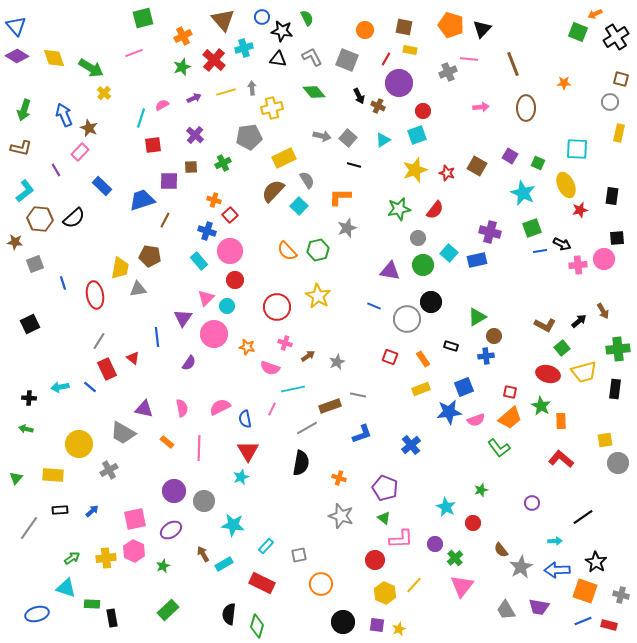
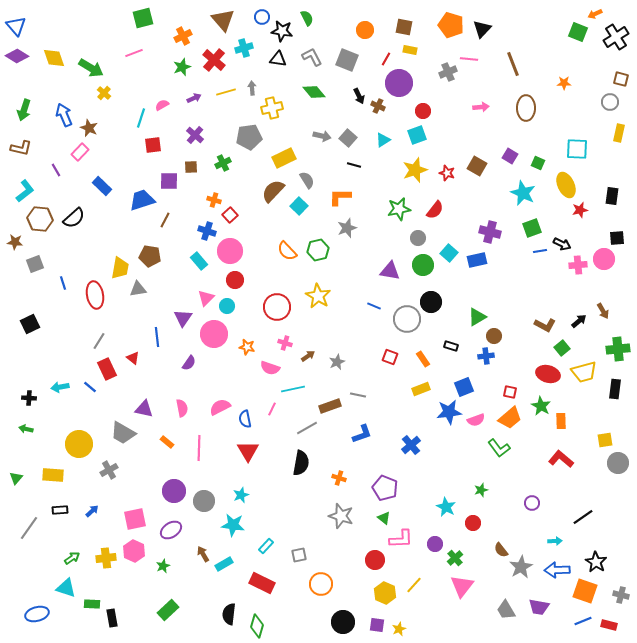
cyan star at (241, 477): moved 18 px down
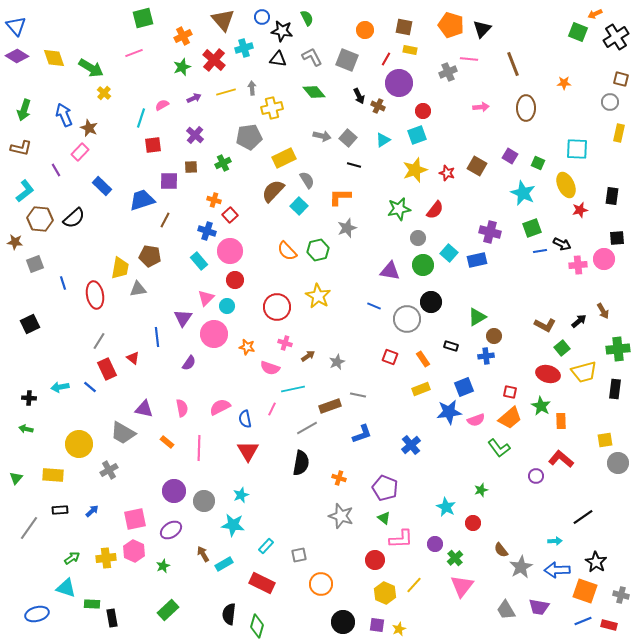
purple circle at (532, 503): moved 4 px right, 27 px up
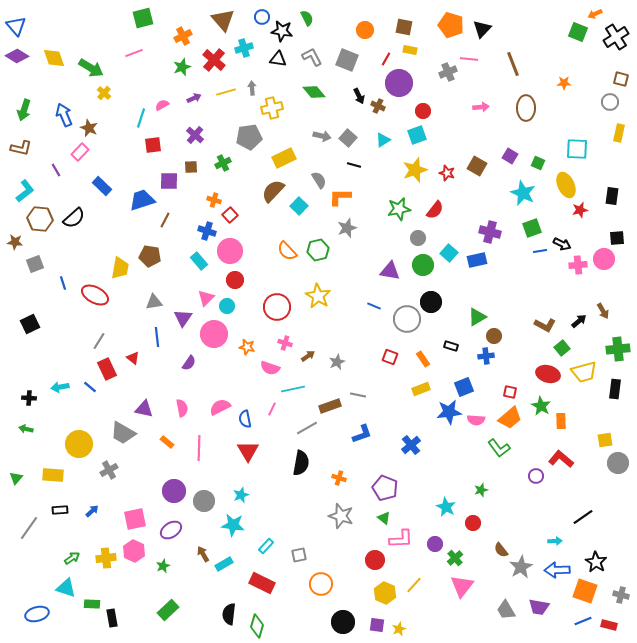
gray semicircle at (307, 180): moved 12 px right
gray triangle at (138, 289): moved 16 px right, 13 px down
red ellipse at (95, 295): rotated 52 degrees counterclockwise
pink semicircle at (476, 420): rotated 24 degrees clockwise
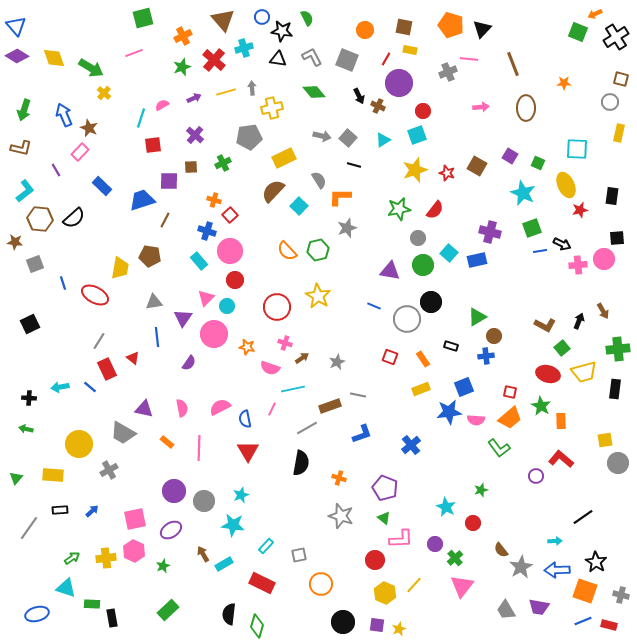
black arrow at (579, 321): rotated 28 degrees counterclockwise
brown arrow at (308, 356): moved 6 px left, 2 px down
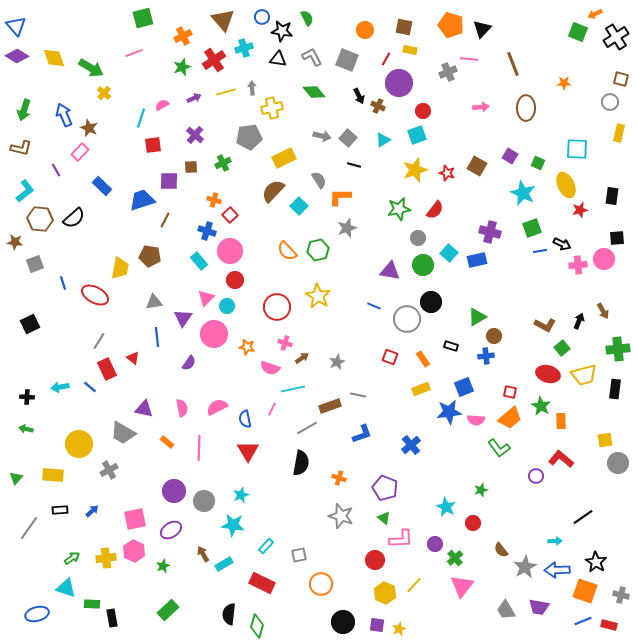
red cross at (214, 60): rotated 15 degrees clockwise
yellow trapezoid at (584, 372): moved 3 px down
black cross at (29, 398): moved 2 px left, 1 px up
pink semicircle at (220, 407): moved 3 px left
gray star at (521, 567): moved 4 px right
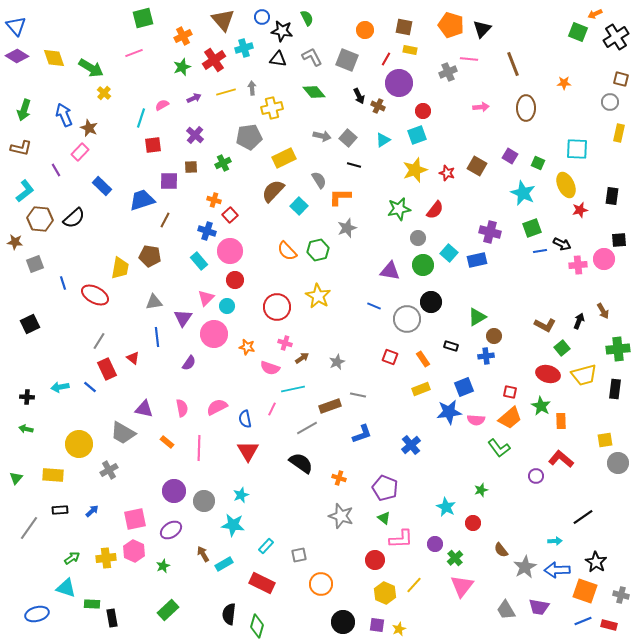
black square at (617, 238): moved 2 px right, 2 px down
black semicircle at (301, 463): rotated 65 degrees counterclockwise
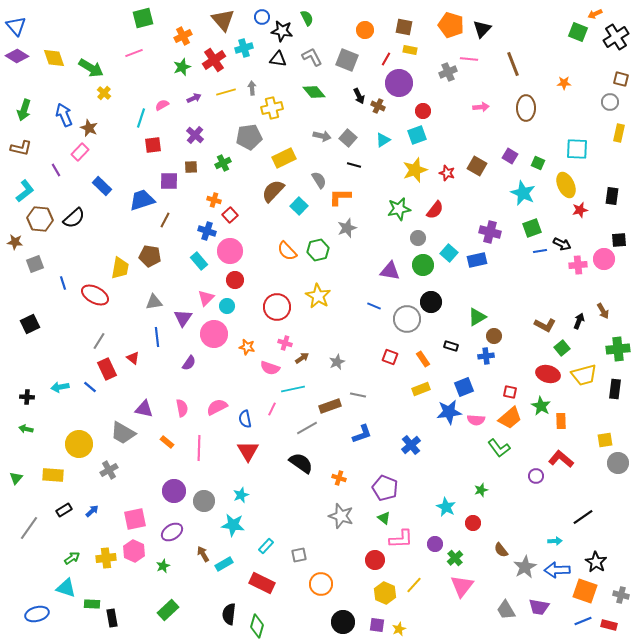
black rectangle at (60, 510): moved 4 px right; rotated 28 degrees counterclockwise
purple ellipse at (171, 530): moved 1 px right, 2 px down
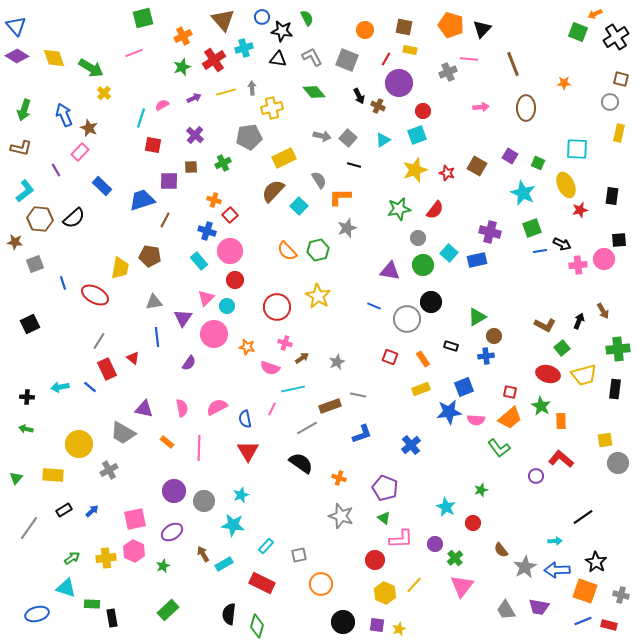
red square at (153, 145): rotated 18 degrees clockwise
